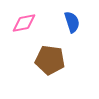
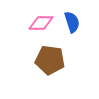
pink diamond: moved 17 px right; rotated 10 degrees clockwise
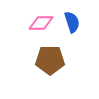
brown pentagon: rotated 8 degrees counterclockwise
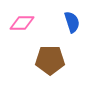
pink diamond: moved 19 px left
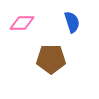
brown pentagon: moved 1 px right, 1 px up
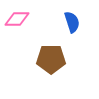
pink diamond: moved 5 px left, 4 px up
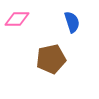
brown pentagon: rotated 12 degrees counterclockwise
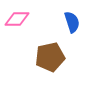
brown pentagon: moved 1 px left, 2 px up
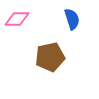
blue semicircle: moved 3 px up
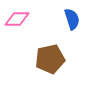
brown pentagon: moved 2 px down
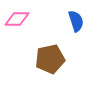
blue semicircle: moved 4 px right, 2 px down
